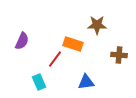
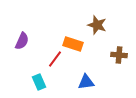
brown star: rotated 18 degrees clockwise
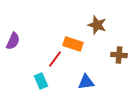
purple semicircle: moved 9 px left
cyan rectangle: moved 2 px right, 1 px up
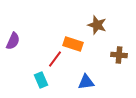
cyan rectangle: moved 1 px up
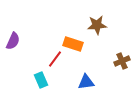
brown star: rotated 24 degrees counterclockwise
brown cross: moved 3 px right, 6 px down; rotated 28 degrees counterclockwise
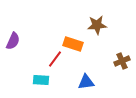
cyan rectangle: rotated 63 degrees counterclockwise
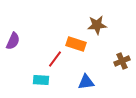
orange rectangle: moved 3 px right
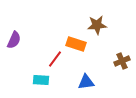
purple semicircle: moved 1 px right, 1 px up
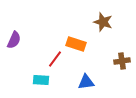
brown star: moved 6 px right, 3 px up; rotated 24 degrees clockwise
brown cross: rotated 14 degrees clockwise
